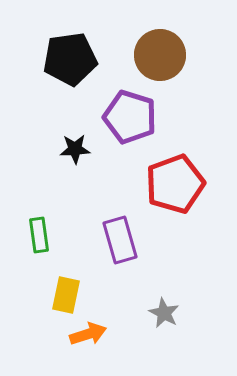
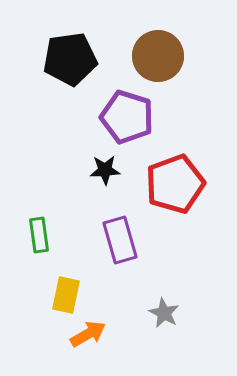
brown circle: moved 2 px left, 1 px down
purple pentagon: moved 3 px left
black star: moved 30 px right, 21 px down
orange arrow: rotated 12 degrees counterclockwise
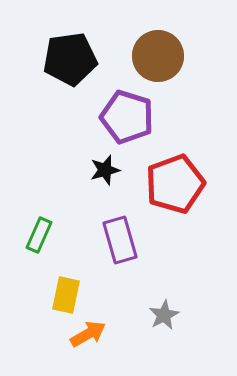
black star: rotated 12 degrees counterclockwise
green rectangle: rotated 32 degrees clockwise
gray star: moved 2 px down; rotated 16 degrees clockwise
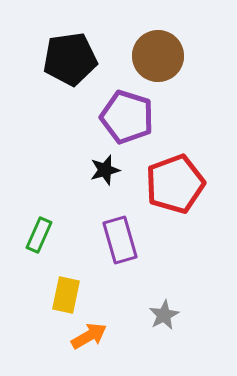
orange arrow: moved 1 px right, 2 px down
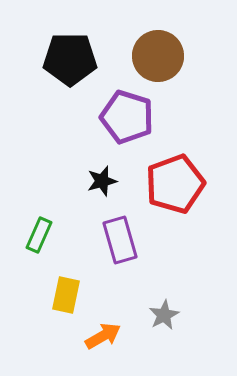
black pentagon: rotated 8 degrees clockwise
black star: moved 3 px left, 11 px down
orange arrow: moved 14 px right
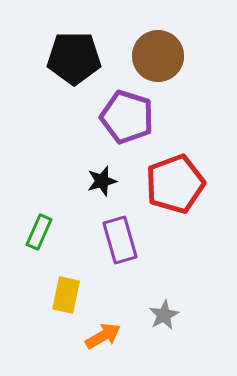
black pentagon: moved 4 px right, 1 px up
green rectangle: moved 3 px up
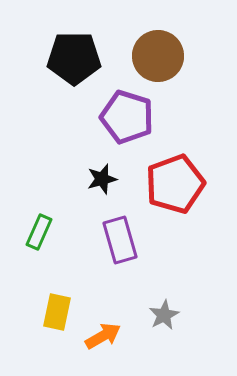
black star: moved 2 px up
yellow rectangle: moved 9 px left, 17 px down
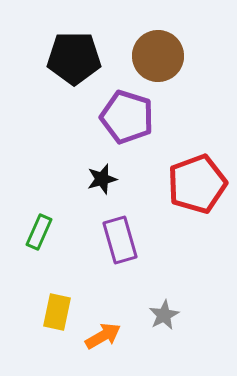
red pentagon: moved 22 px right
